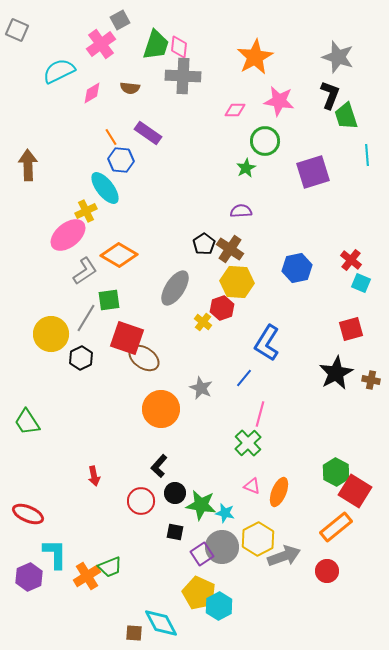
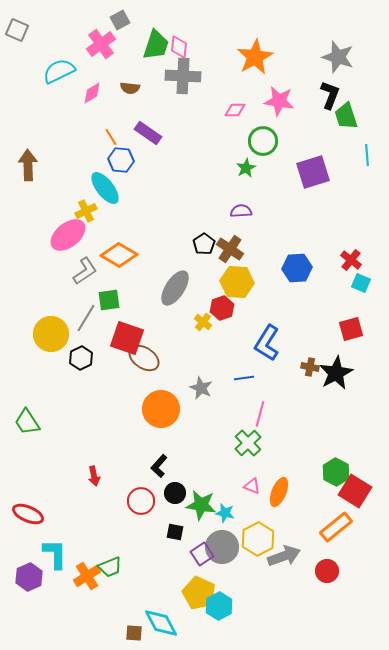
green circle at (265, 141): moved 2 px left
blue hexagon at (297, 268): rotated 8 degrees clockwise
blue line at (244, 378): rotated 42 degrees clockwise
brown cross at (371, 380): moved 61 px left, 13 px up
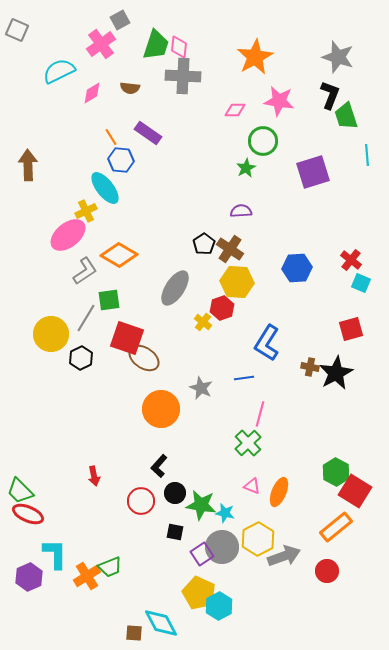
green trapezoid at (27, 422): moved 7 px left, 69 px down; rotated 12 degrees counterclockwise
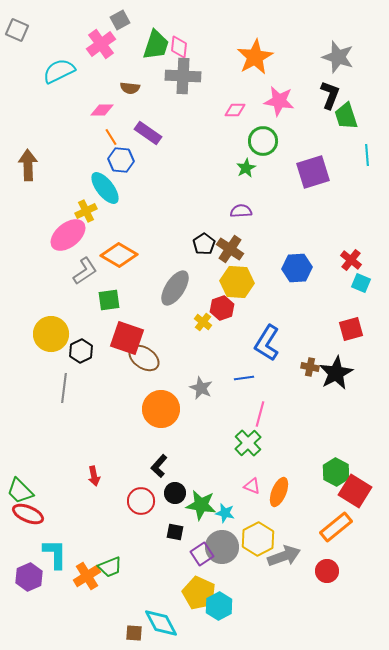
pink diamond at (92, 93): moved 10 px right, 17 px down; rotated 30 degrees clockwise
gray line at (86, 318): moved 22 px left, 70 px down; rotated 24 degrees counterclockwise
black hexagon at (81, 358): moved 7 px up
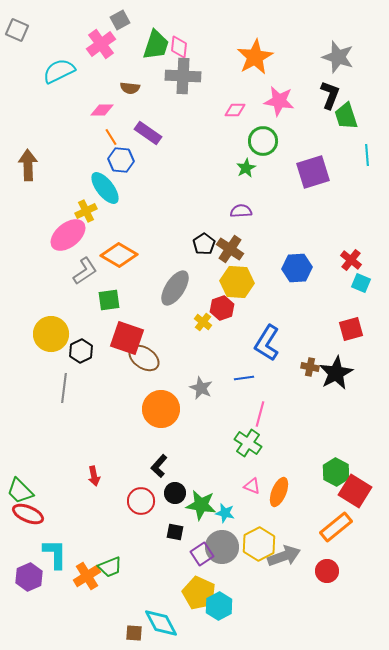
green cross at (248, 443): rotated 12 degrees counterclockwise
yellow hexagon at (258, 539): moved 1 px right, 5 px down
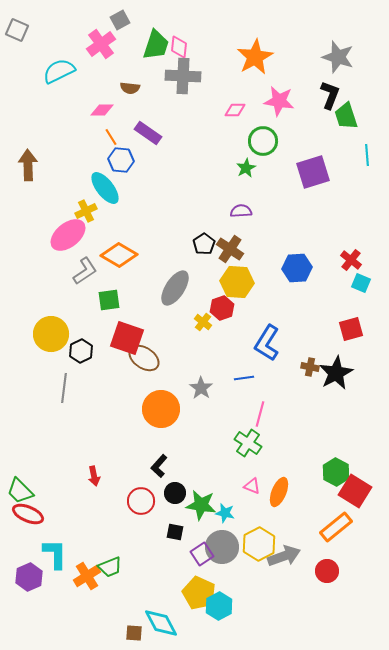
gray star at (201, 388): rotated 10 degrees clockwise
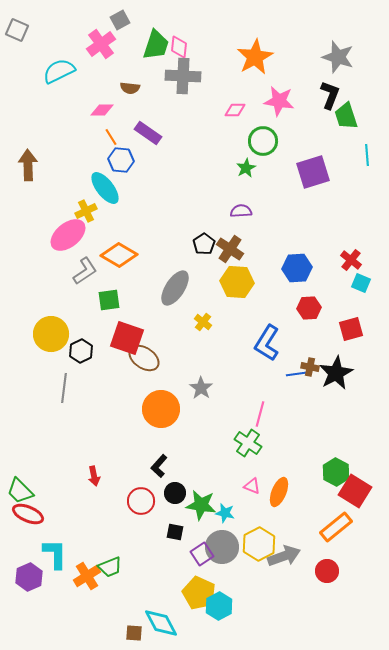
red hexagon at (222, 308): moved 87 px right; rotated 15 degrees clockwise
blue line at (244, 378): moved 52 px right, 4 px up
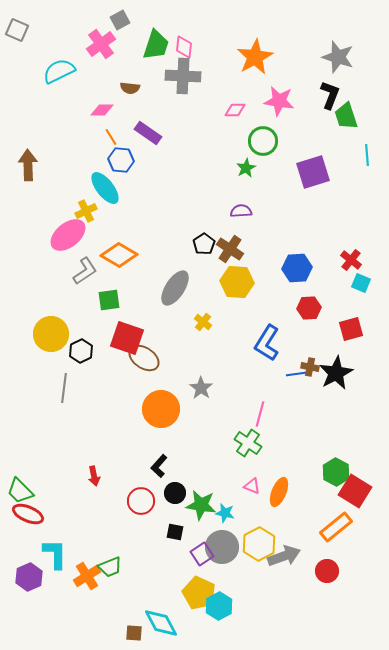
pink diamond at (179, 47): moved 5 px right
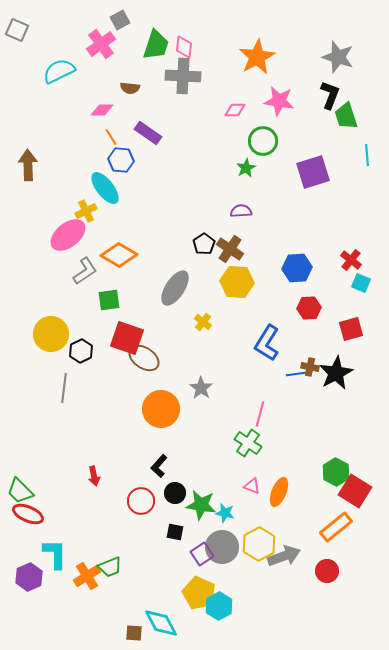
orange star at (255, 57): moved 2 px right
